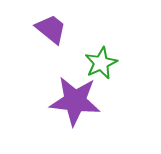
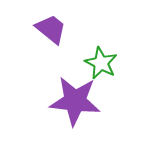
green star: rotated 20 degrees counterclockwise
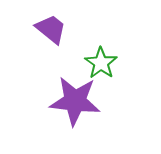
green star: rotated 8 degrees clockwise
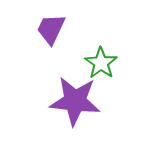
purple trapezoid: rotated 104 degrees counterclockwise
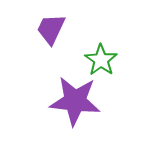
green star: moved 3 px up
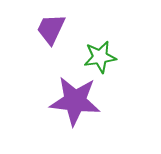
green star: moved 1 px left, 3 px up; rotated 28 degrees clockwise
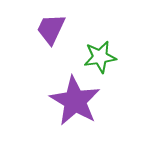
purple star: rotated 24 degrees clockwise
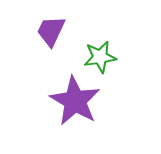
purple trapezoid: moved 2 px down
